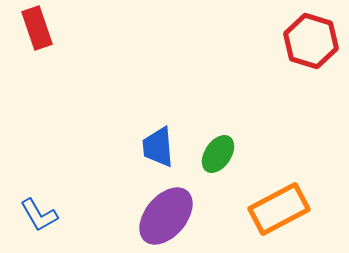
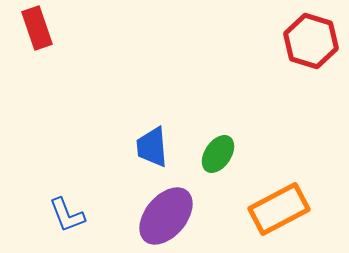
blue trapezoid: moved 6 px left
blue L-shape: moved 28 px right; rotated 9 degrees clockwise
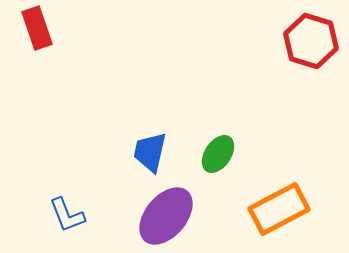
blue trapezoid: moved 2 px left, 5 px down; rotated 18 degrees clockwise
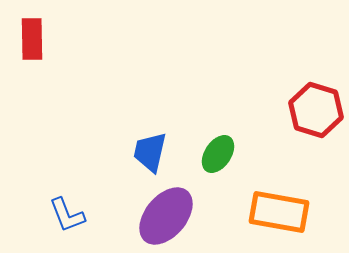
red rectangle: moved 5 px left, 11 px down; rotated 18 degrees clockwise
red hexagon: moved 5 px right, 69 px down
orange rectangle: moved 3 px down; rotated 38 degrees clockwise
